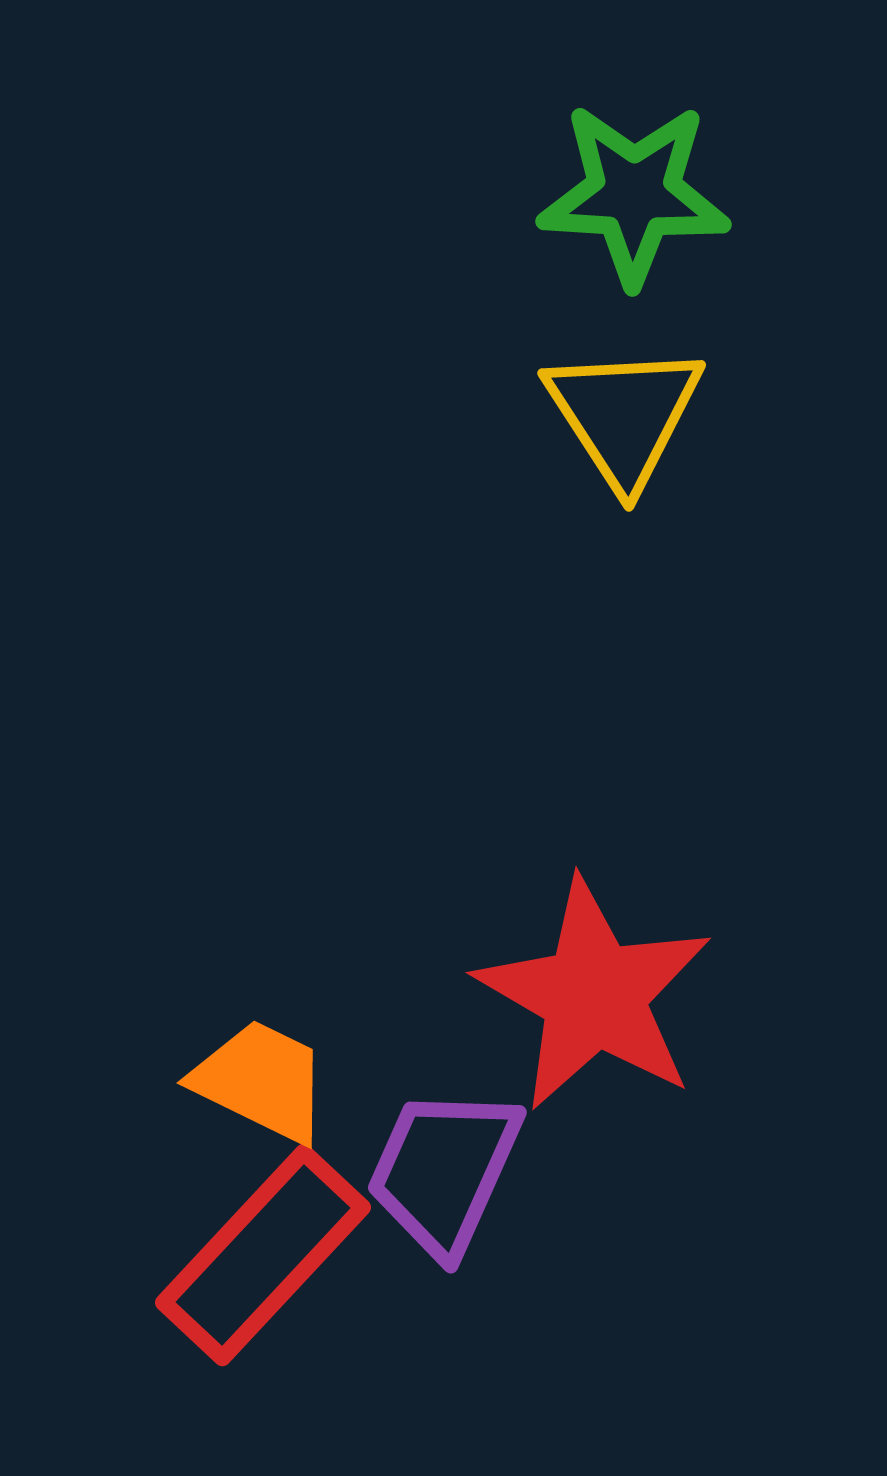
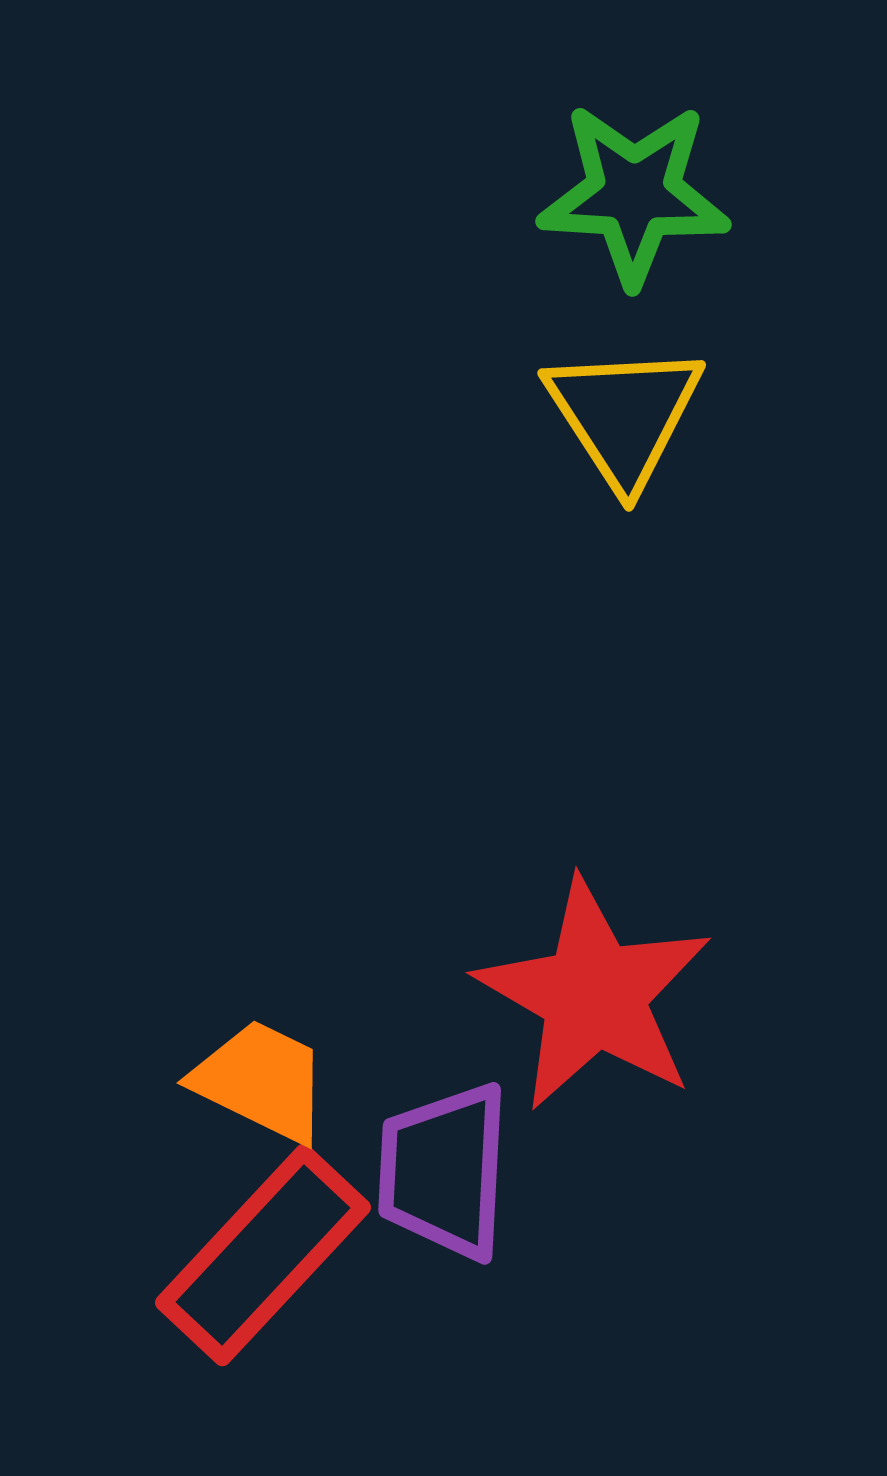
purple trapezoid: rotated 21 degrees counterclockwise
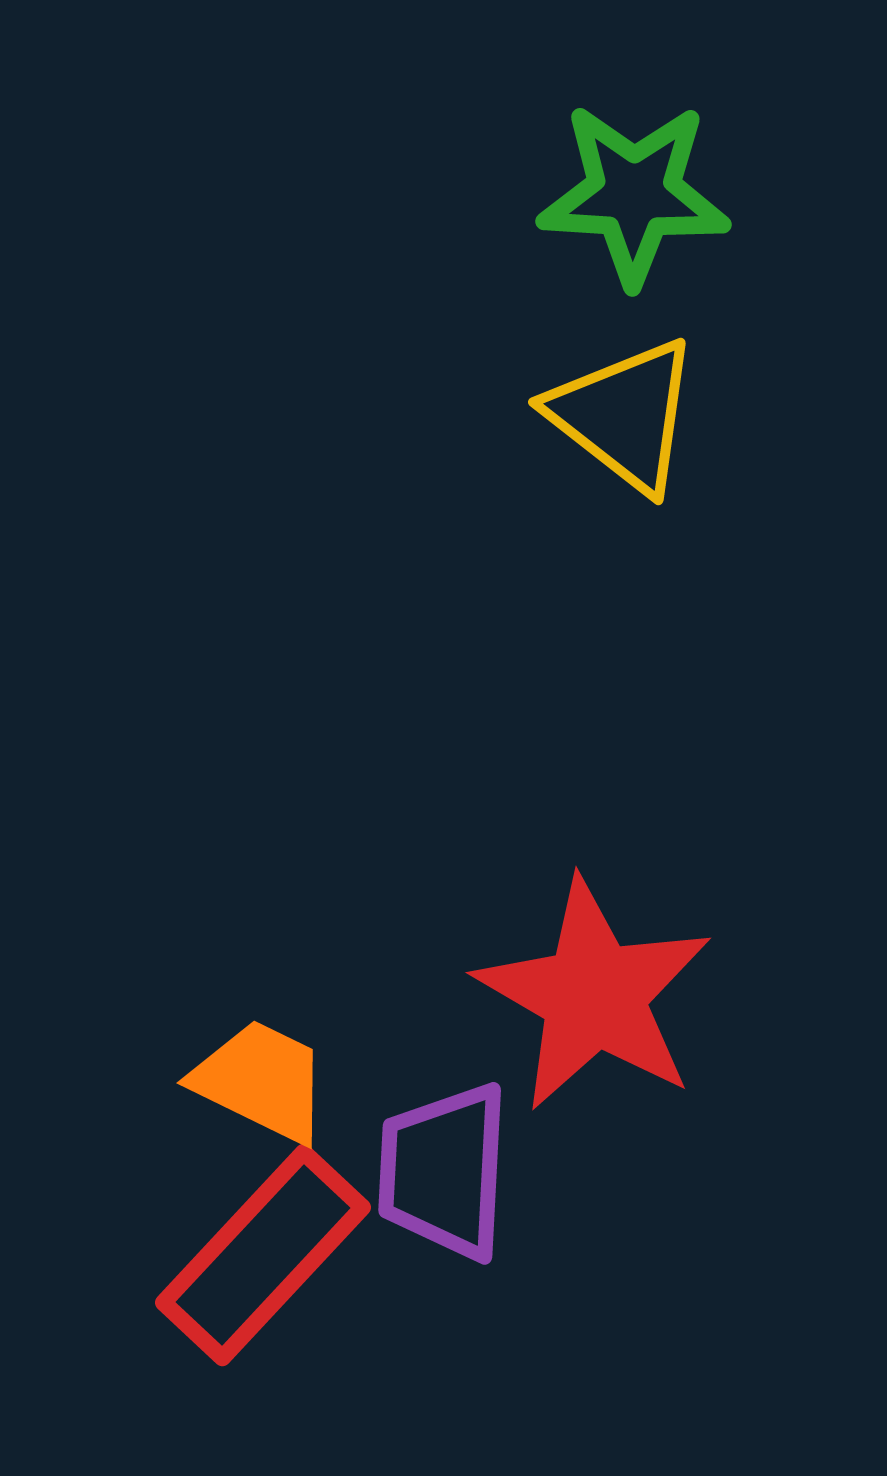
yellow triangle: rotated 19 degrees counterclockwise
